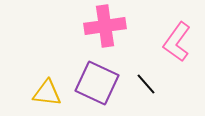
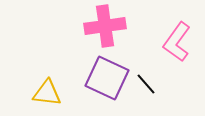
purple square: moved 10 px right, 5 px up
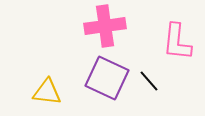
pink L-shape: rotated 30 degrees counterclockwise
black line: moved 3 px right, 3 px up
yellow triangle: moved 1 px up
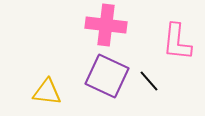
pink cross: moved 1 px right, 1 px up; rotated 15 degrees clockwise
purple square: moved 2 px up
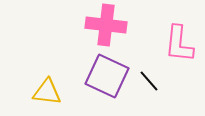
pink L-shape: moved 2 px right, 2 px down
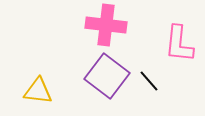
purple square: rotated 12 degrees clockwise
yellow triangle: moved 9 px left, 1 px up
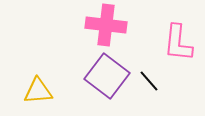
pink L-shape: moved 1 px left, 1 px up
yellow triangle: rotated 12 degrees counterclockwise
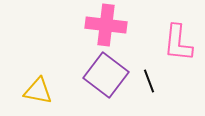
purple square: moved 1 px left, 1 px up
black line: rotated 20 degrees clockwise
yellow triangle: rotated 16 degrees clockwise
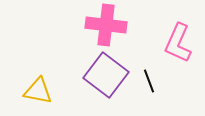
pink L-shape: rotated 18 degrees clockwise
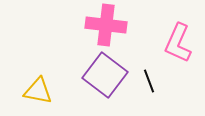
purple square: moved 1 px left
